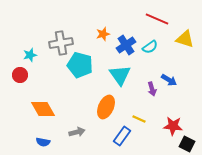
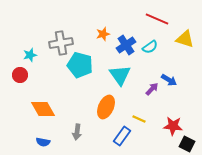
purple arrow: rotated 120 degrees counterclockwise
gray arrow: rotated 112 degrees clockwise
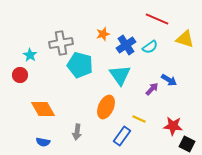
cyan star: rotated 24 degrees counterclockwise
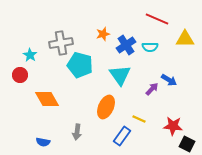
yellow triangle: rotated 18 degrees counterclockwise
cyan semicircle: rotated 35 degrees clockwise
orange diamond: moved 4 px right, 10 px up
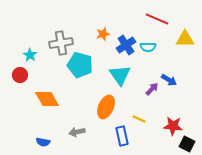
cyan semicircle: moved 2 px left
gray arrow: rotated 70 degrees clockwise
blue rectangle: rotated 48 degrees counterclockwise
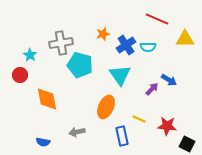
orange diamond: rotated 20 degrees clockwise
red star: moved 6 px left
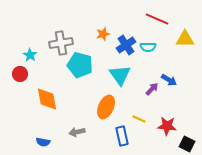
red circle: moved 1 px up
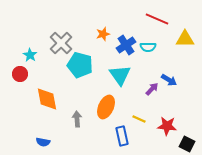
gray cross: rotated 35 degrees counterclockwise
gray arrow: moved 13 px up; rotated 98 degrees clockwise
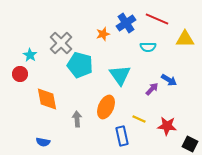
blue cross: moved 22 px up
black square: moved 3 px right
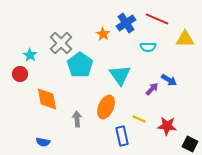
orange star: rotated 24 degrees counterclockwise
cyan pentagon: rotated 20 degrees clockwise
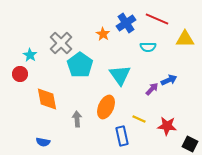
blue arrow: rotated 56 degrees counterclockwise
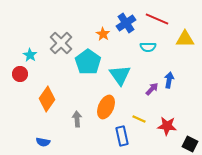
cyan pentagon: moved 8 px right, 3 px up
blue arrow: rotated 56 degrees counterclockwise
orange diamond: rotated 45 degrees clockwise
